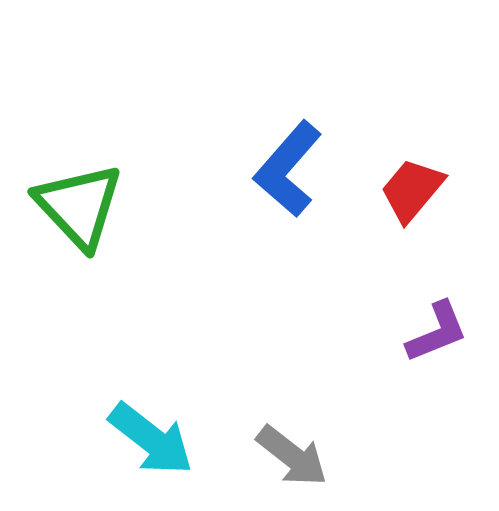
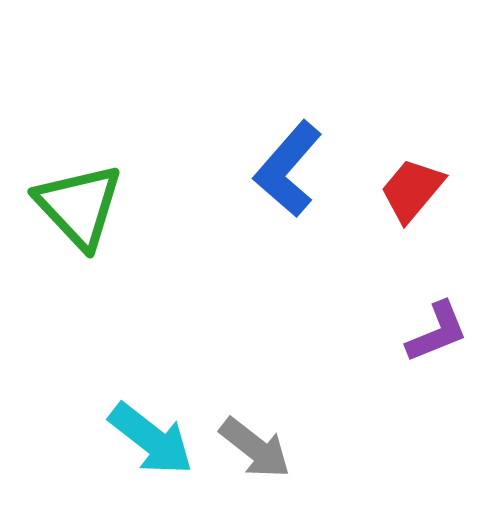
gray arrow: moved 37 px left, 8 px up
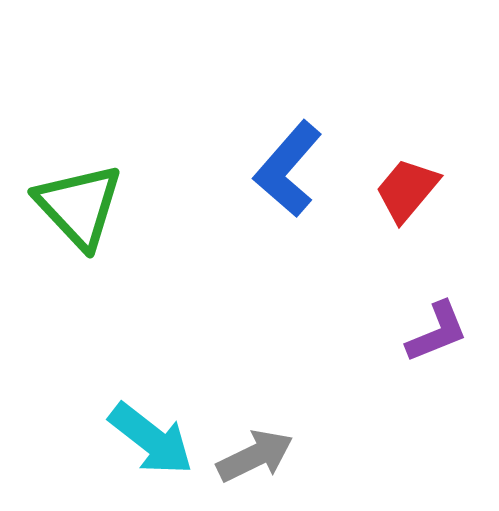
red trapezoid: moved 5 px left
gray arrow: moved 8 px down; rotated 64 degrees counterclockwise
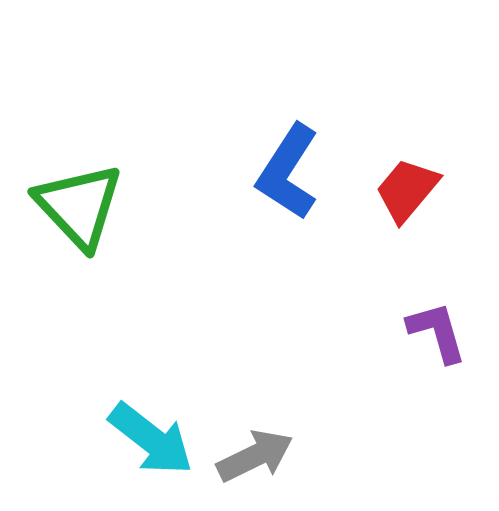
blue L-shape: moved 3 px down; rotated 8 degrees counterclockwise
purple L-shape: rotated 84 degrees counterclockwise
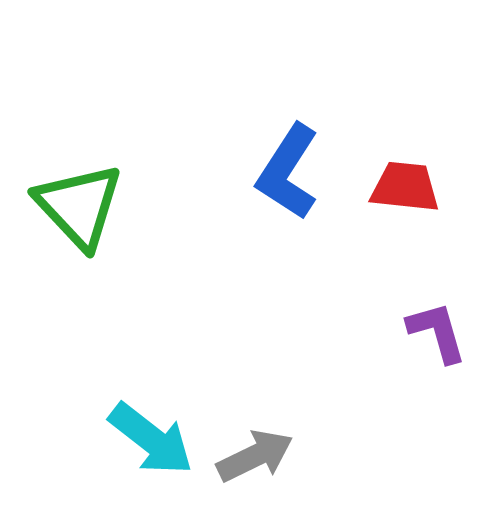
red trapezoid: moved 2 px left, 3 px up; rotated 56 degrees clockwise
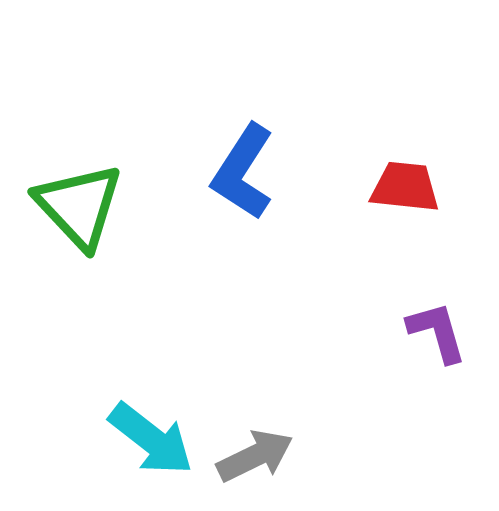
blue L-shape: moved 45 px left
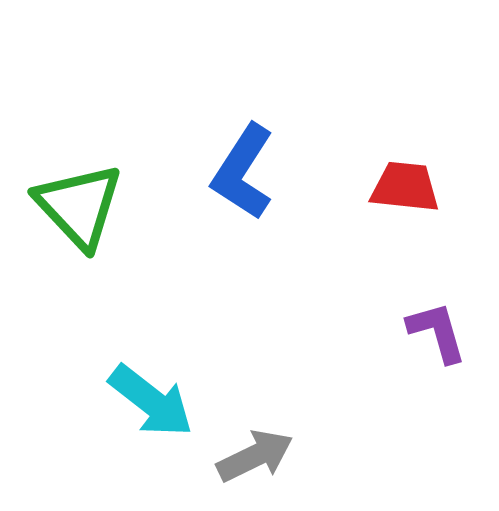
cyan arrow: moved 38 px up
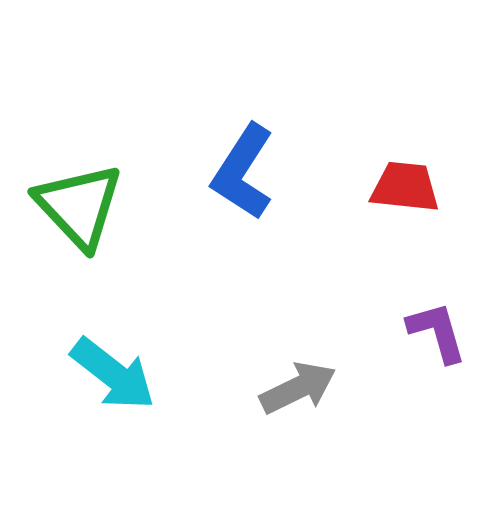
cyan arrow: moved 38 px left, 27 px up
gray arrow: moved 43 px right, 68 px up
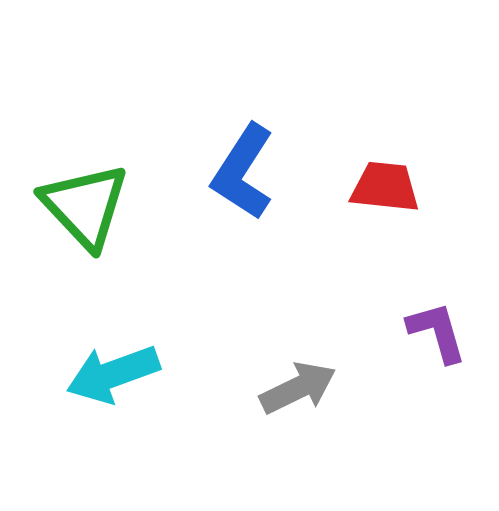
red trapezoid: moved 20 px left
green triangle: moved 6 px right
cyan arrow: rotated 122 degrees clockwise
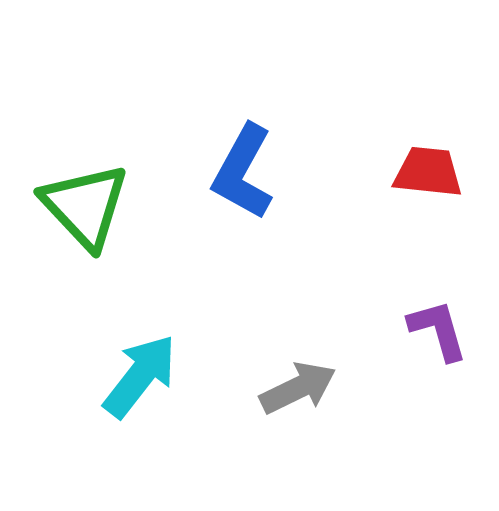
blue L-shape: rotated 4 degrees counterclockwise
red trapezoid: moved 43 px right, 15 px up
purple L-shape: moved 1 px right, 2 px up
cyan arrow: moved 27 px right, 2 px down; rotated 148 degrees clockwise
